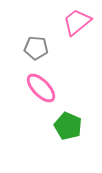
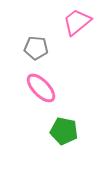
green pentagon: moved 4 px left, 5 px down; rotated 12 degrees counterclockwise
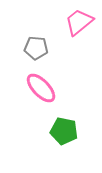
pink trapezoid: moved 2 px right
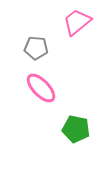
pink trapezoid: moved 2 px left
green pentagon: moved 12 px right, 2 px up
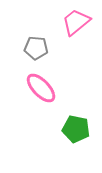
pink trapezoid: moved 1 px left
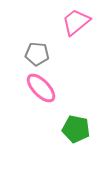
gray pentagon: moved 1 px right, 6 px down
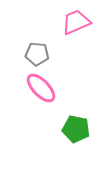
pink trapezoid: rotated 16 degrees clockwise
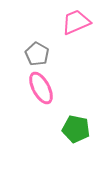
gray pentagon: rotated 25 degrees clockwise
pink ellipse: rotated 16 degrees clockwise
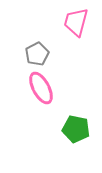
pink trapezoid: rotated 52 degrees counterclockwise
gray pentagon: rotated 15 degrees clockwise
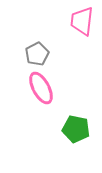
pink trapezoid: moved 6 px right, 1 px up; rotated 8 degrees counterclockwise
